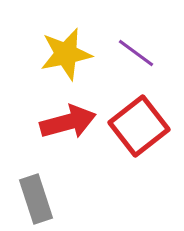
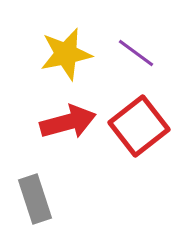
gray rectangle: moved 1 px left
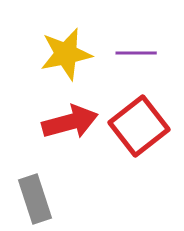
purple line: rotated 36 degrees counterclockwise
red arrow: moved 2 px right
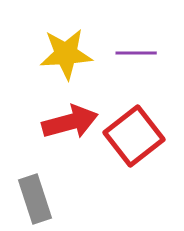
yellow star: rotated 8 degrees clockwise
red square: moved 5 px left, 10 px down
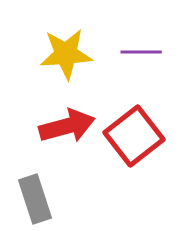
purple line: moved 5 px right, 1 px up
red arrow: moved 3 px left, 4 px down
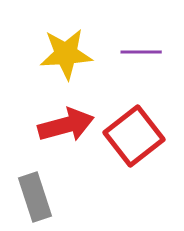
red arrow: moved 1 px left, 1 px up
gray rectangle: moved 2 px up
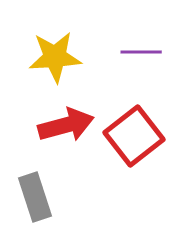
yellow star: moved 11 px left, 3 px down
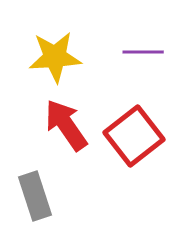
purple line: moved 2 px right
red arrow: rotated 110 degrees counterclockwise
gray rectangle: moved 1 px up
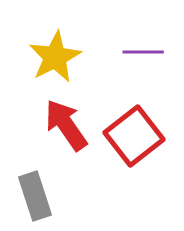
yellow star: rotated 24 degrees counterclockwise
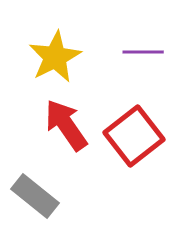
gray rectangle: rotated 33 degrees counterclockwise
